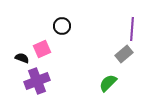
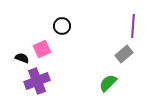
purple line: moved 1 px right, 3 px up
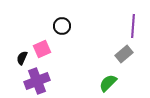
black semicircle: rotated 88 degrees counterclockwise
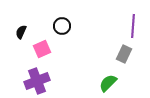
gray rectangle: rotated 24 degrees counterclockwise
black semicircle: moved 1 px left, 26 px up
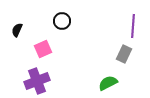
black circle: moved 5 px up
black semicircle: moved 4 px left, 2 px up
pink square: moved 1 px right
green semicircle: rotated 18 degrees clockwise
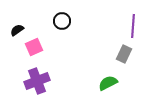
black semicircle: rotated 32 degrees clockwise
pink square: moved 9 px left, 2 px up
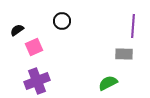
gray rectangle: rotated 66 degrees clockwise
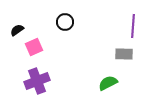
black circle: moved 3 px right, 1 px down
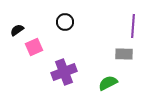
purple cross: moved 27 px right, 9 px up
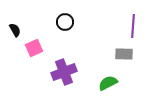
black semicircle: moved 2 px left; rotated 96 degrees clockwise
pink square: moved 1 px down
